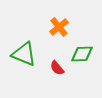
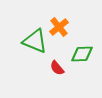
green triangle: moved 11 px right, 13 px up
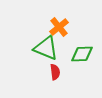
green triangle: moved 11 px right, 7 px down
red semicircle: moved 2 px left, 4 px down; rotated 147 degrees counterclockwise
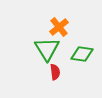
green triangle: moved 1 px right, 1 px down; rotated 36 degrees clockwise
green diamond: rotated 10 degrees clockwise
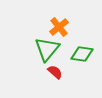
green triangle: rotated 12 degrees clockwise
red semicircle: rotated 42 degrees counterclockwise
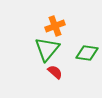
orange cross: moved 4 px left, 1 px up; rotated 18 degrees clockwise
green diamond: moved 5 px right, 1 px up
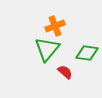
red semicircle: moved 10 px right
